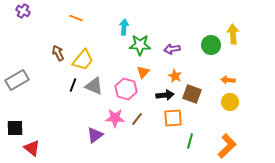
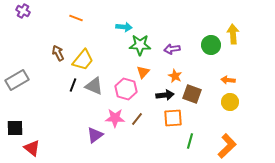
cyan arrow: rotated 91 degrees clockwise
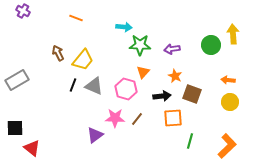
black arrow: moved 3 px left, 1 px down
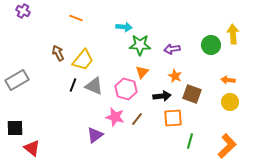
orange triangle: moved 1 px left
pink star: moved 1 px up; rotated 12 degrees clockwise
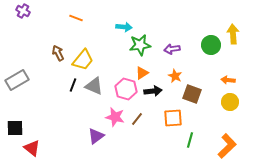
green star: rotated 10 degrees counterclockwise
orange triangle: moved 1 px down; rotated 16 degrees clockwise
black arrow: moved 9 px left, 5 px up
purple triangle: moved 1 px right, 1 px down
green line: moved 1 px up
